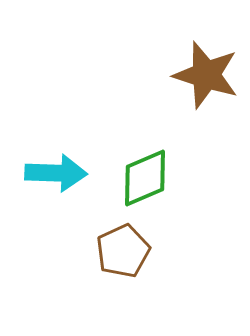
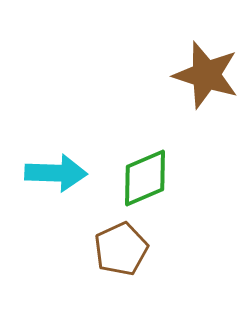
brown pentagon: moved 2 px left, 2 px up
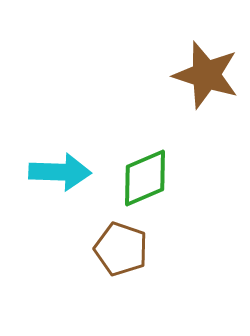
cyan arrow: moved 4 px right, 1 px up
brown pentagon: rotated 28 degrees counterclockwise
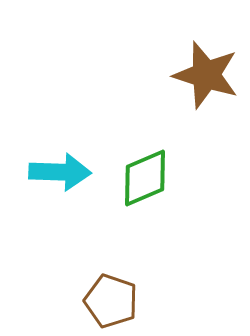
brown pentagon: moved 10 px left, 52 px down
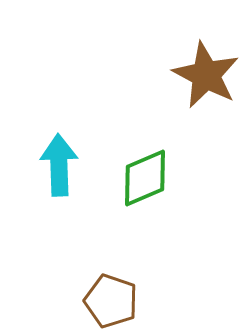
brown star: rotated 10 degrees clockwise
cyan arrow: moved 1 px left, 7 px up; rotated 94 degrees counterclockwise
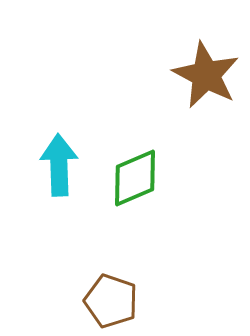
green diamond: moved 10 px left
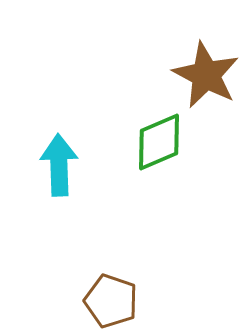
green diamond: moved 24 px right, 36 px up
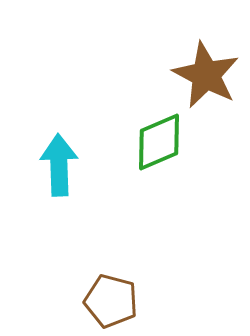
brown pentagon: rotated 4 degrees counterclockwise
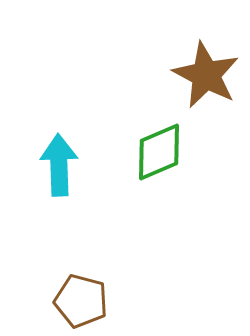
green diamond: moved 10 px down
brown pentagon: moved 30 px left
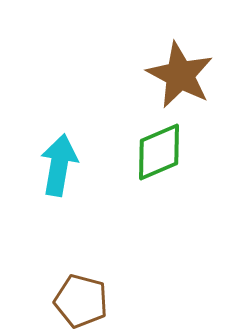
brown star: moved 26 px left
cyan arrow: rotated 12 degrees clockwise
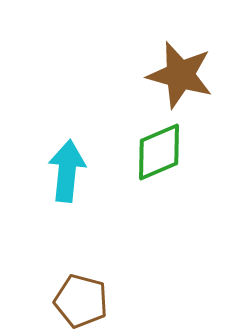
brown star: rotated 12 degrees counterclockwise
cyan arrow: moved 8 px right, 6 px down; rotated 4 degrees counterclockwise
